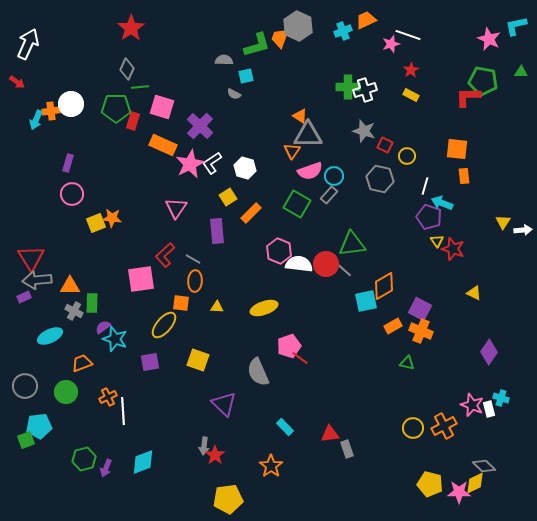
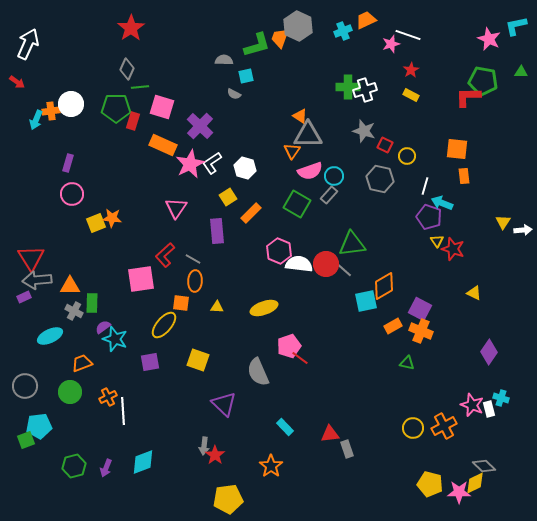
green circle at (66, 392): moved 4 px right
green hexagon at (84, 459): moved 10 px left, 7 px down
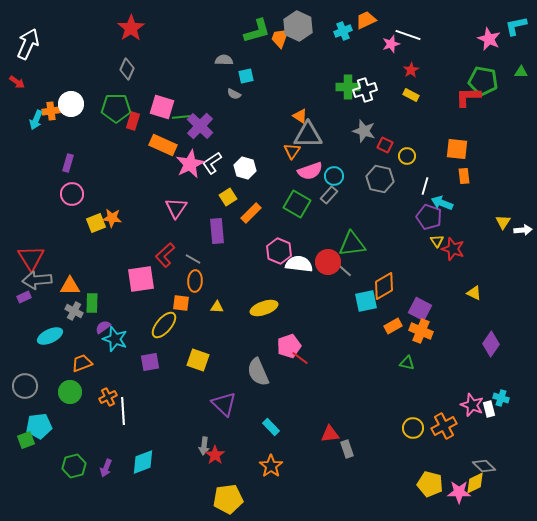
green L-shape at (257, 45): moved 14 px up
green line at (140, 87): moved 41 px right, 30 px down
red circle at (326, 264): moved 2 px right, 2 px up
purple diamond at (489, 352): moved 2 px right, 8 px up
cyan rectangle at (285, 427): moved 14 px left
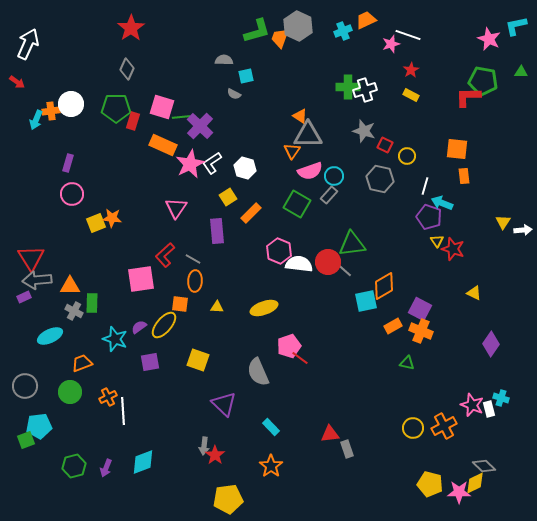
orange square at (181, 303): moved 1 px left, 1 px down
purple semicircle at (103, 327): moved 36 px right
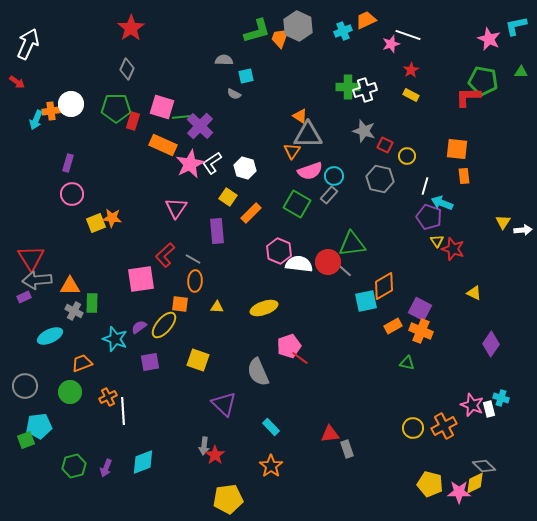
yellow square at (228, 197): rotated 24 degrees counterclockwise
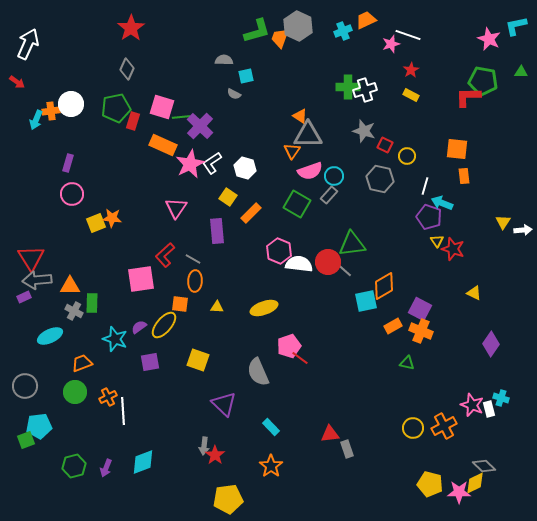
green pentagon at (116, 108): rotated 12 degrees counterclockwise
green circle at (70, 392): moved 5 px right
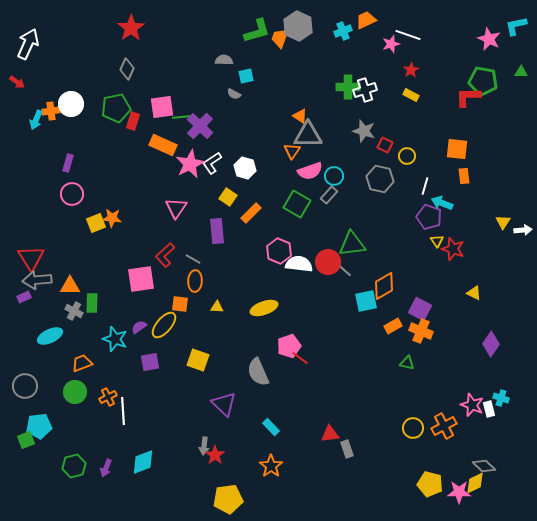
pink square at (162, 107): rotated 25 degrees counterclockwise
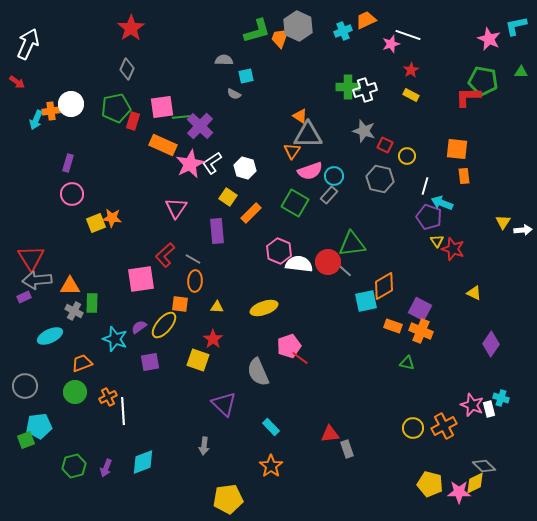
green square at (297, 204): moved 2 px left, 1 px up
orange rectangle at (393, 326): rotated 48 degrees clockwise
red star at (215, 455): moved 2 px left, 116 px up
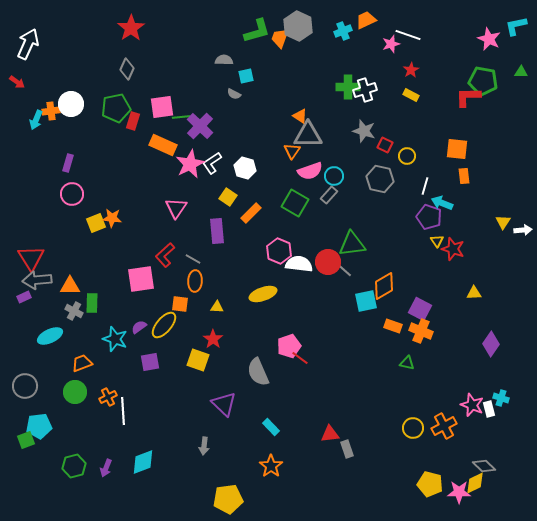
yellow triangle at (474, 293): rotated 28 degrees counterclockwise
yellow ellipse at (264, 308): moved 1 px left, 14 px up
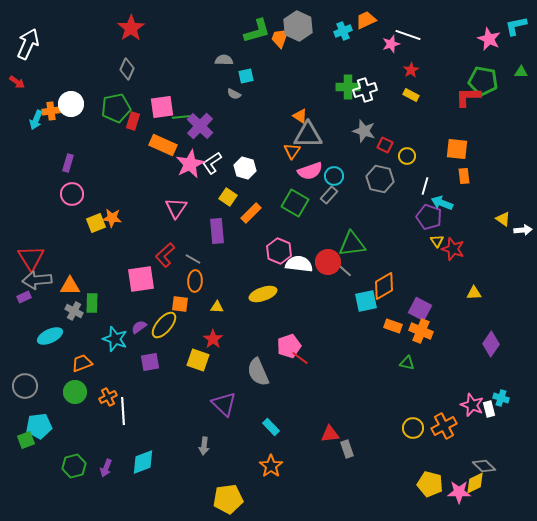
yellow triangle at (503, 222): moved 3 px up; rotated 28 degrees counterclockwise
